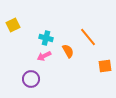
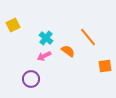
cyan cross: rotated 24 degrees clockwise
orange semicircle: rotated 24 degrees counterclockwise
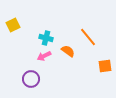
cyan cross: rotated 24 degrees counterclockwise
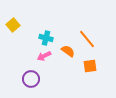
yellow square: rotated 16 degrees counterclockwise
orange line: moved 1 px left, 2 px down
orange square: moved 15 px left
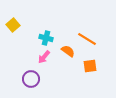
orange line: rotated 18 degrees counterclockwise
pink arrow: moved 1 px down; rotated 24 degrees counterclockwise
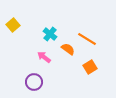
cyan cross: moved 4 px right, 4 px up; rotated 24 degrees clockwise
orange semicircle: moved 2 px up
pink arrow: rotated 88 degrees clockwise
orange square: moved 1 px down; rotated 24 degrees counterclockwise
purple circle: moved 3 px right, 3 px down
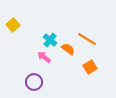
cyan cross: moved 6 px down
